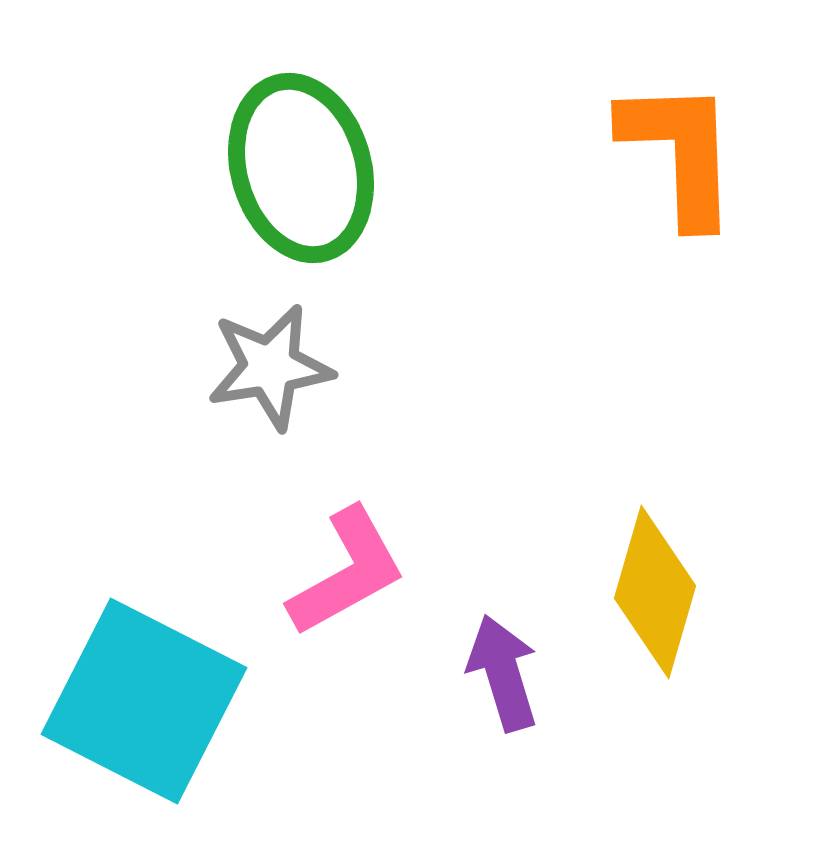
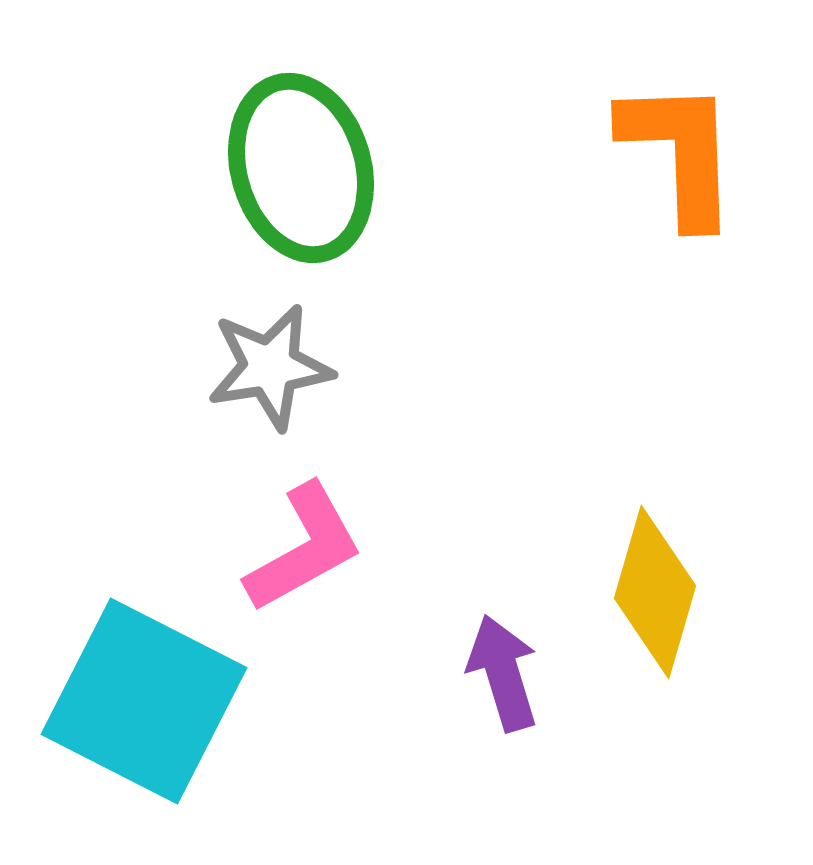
pink L-shape: moved 43 px left, 24 px up
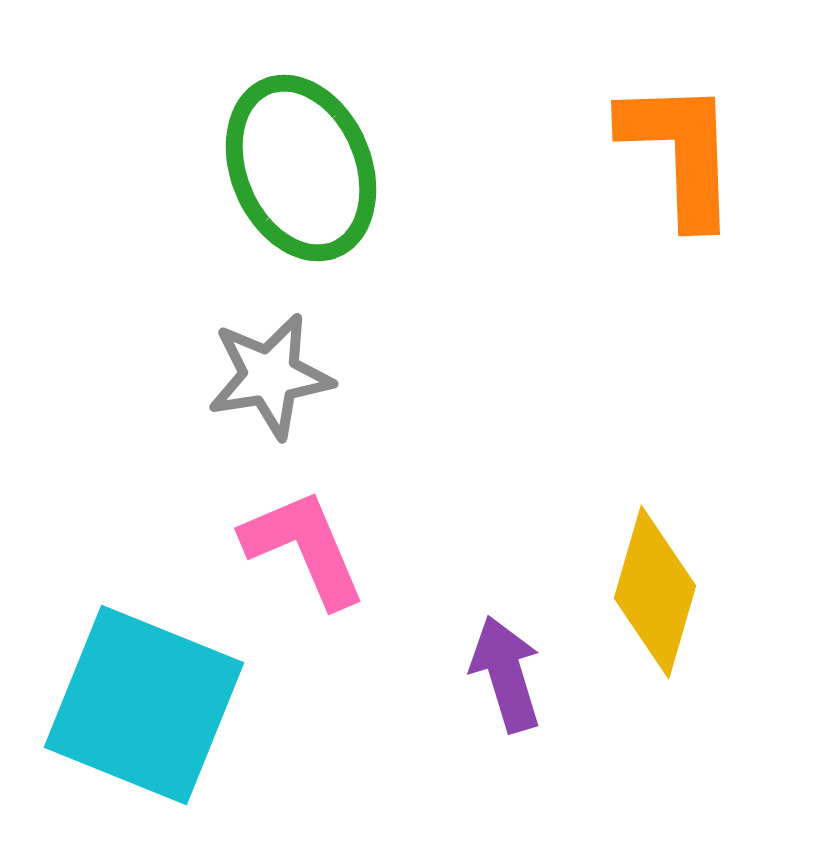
green ellipse: rotated 7 degrees counterclockwise
gray star: moved 9 px down
pink L-shape: rotated 84 degrees counterclockwise
purple arrow: moved 3 px right, 1 px down
cyan square: moved 4 px down; rotated 5 degrees counterclockwise
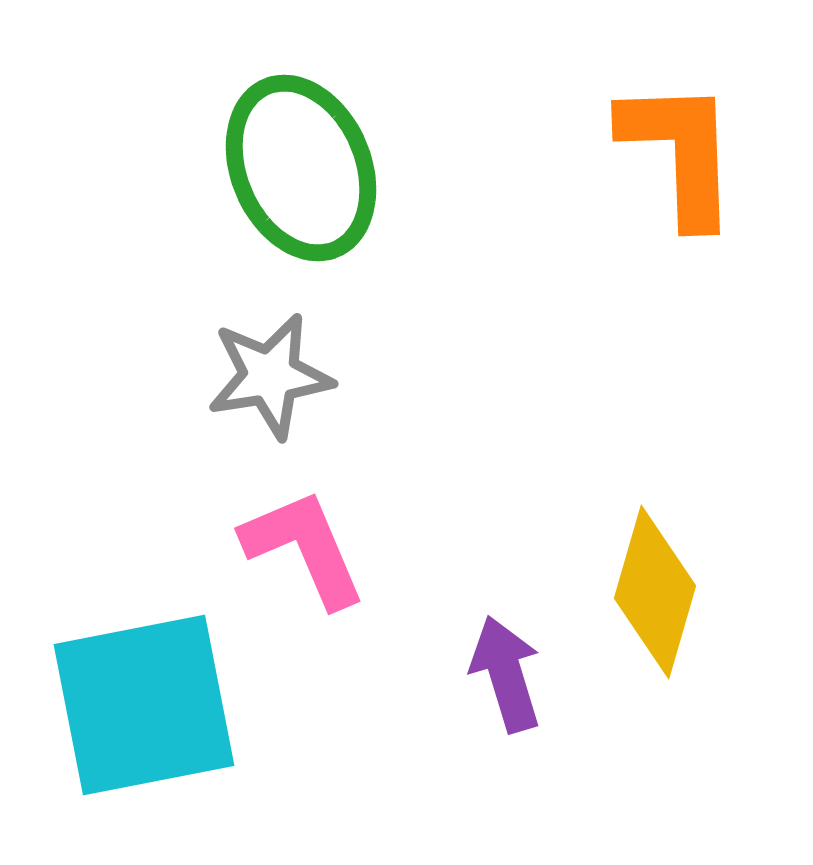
cyan square: rotated 33 degrees counterclockwise
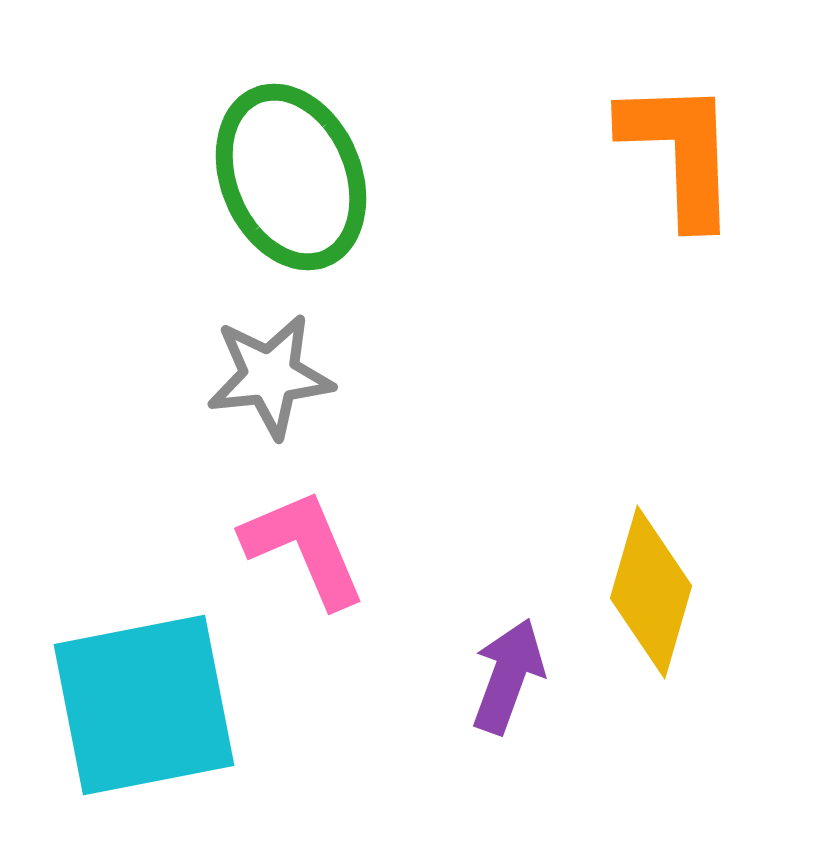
green ellipse: moved 10 px left, 9 px down
gray star: rotated 3 degrees clockwise
yellow diamond: moved 4 px left
purple arrow: moved 2 px right, 2 px down; rotated 37 degrees clockwise
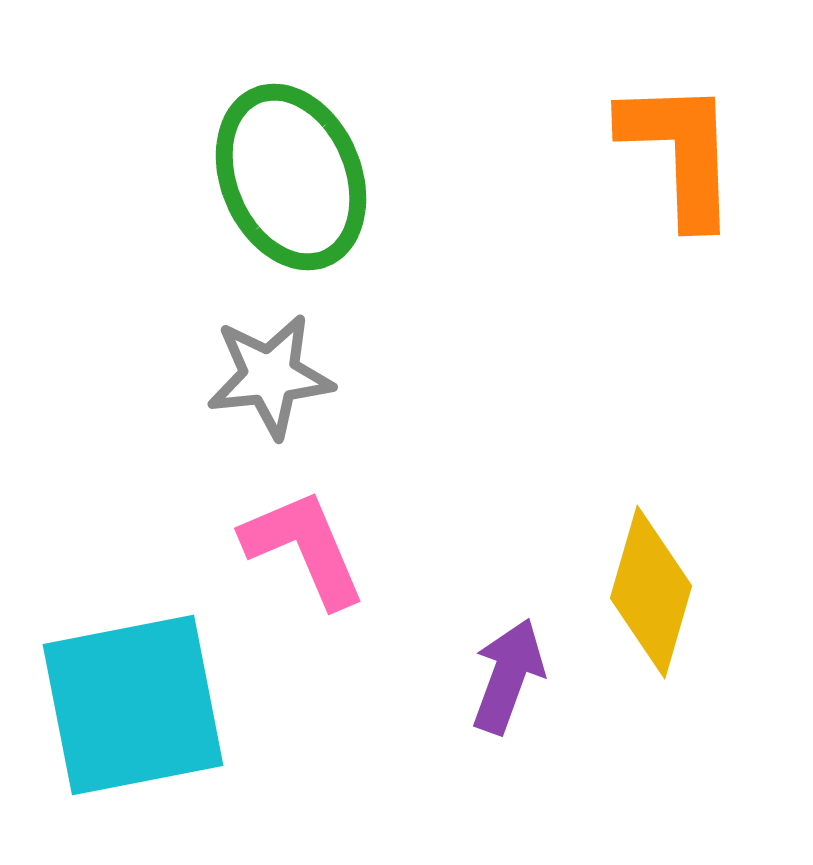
cyan square: moved 11 px left
